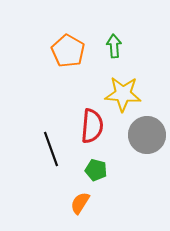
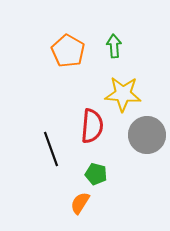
green pentagon: moved 4 px down
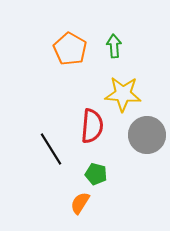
orange pentagon: moved 2 px right, 2 px up
black line: rotated 12 degrees counterclockwise
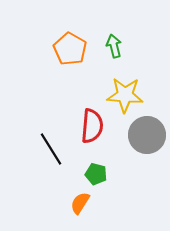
green arrow: rotated 10 degrees counterclockwise
yellow star: moved 2 px right, 1 px down
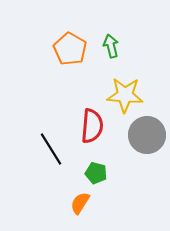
green arrow: moved 3 px left
green pentagon: moved 1 px up
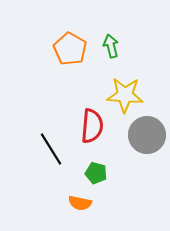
orange semicircle: rotated 110 degrees counterclockwise
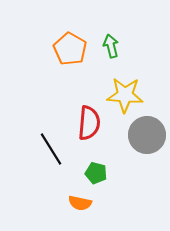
red semicircle: moved 3 px left, 3 px up
